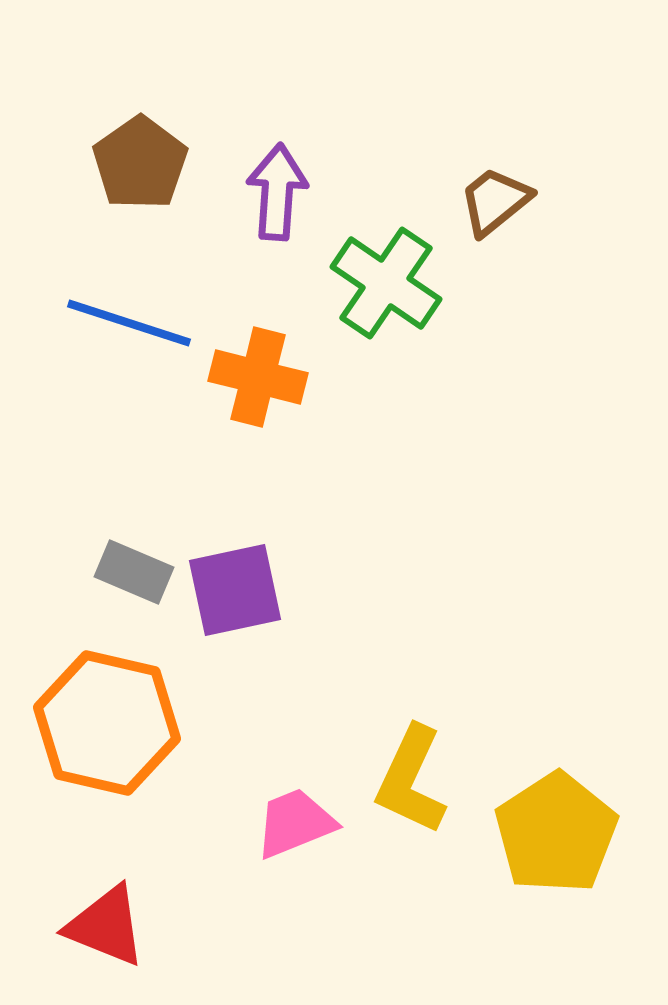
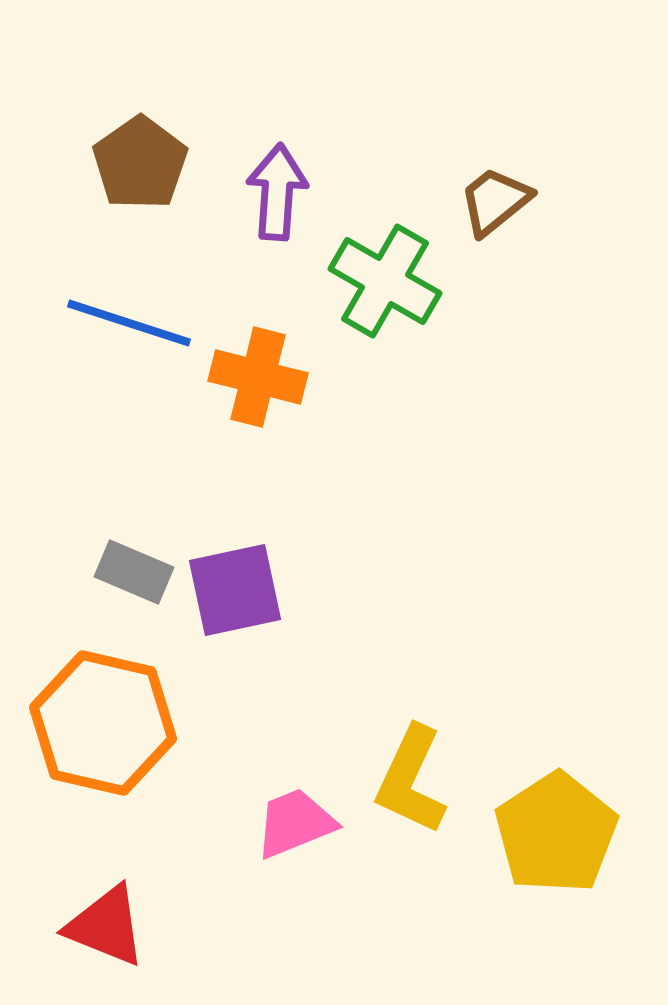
green cross: moved 1 px left, 2 px up; rotated 4 degrees counterclockwise
orange hexagon: moved 4 px left
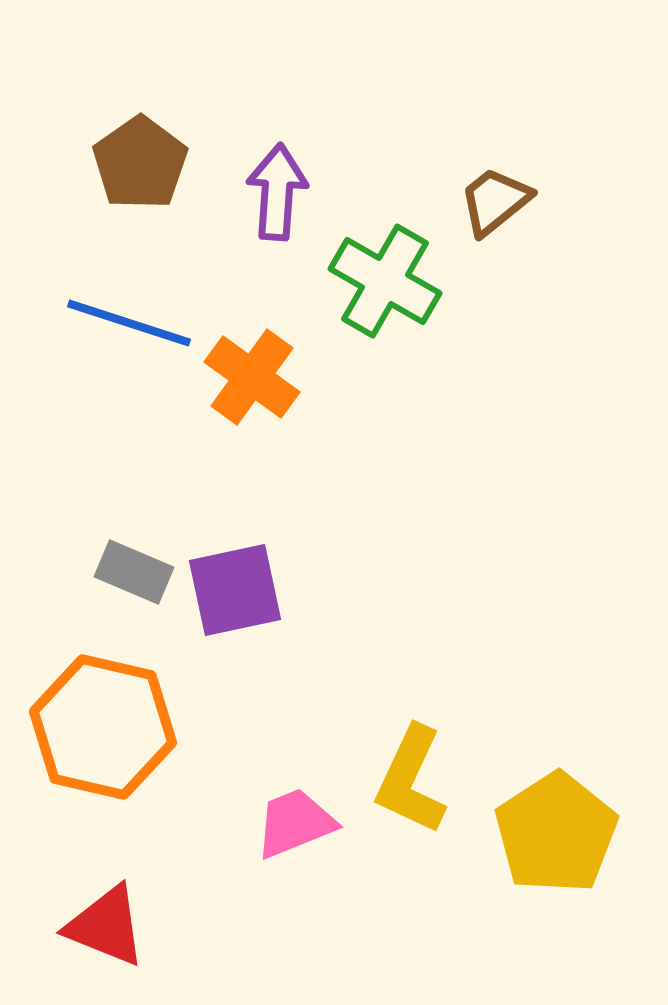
orange cross: moved 6 px left; rotated 22 degrees clockwise
orange hexagon: moved 4 px down
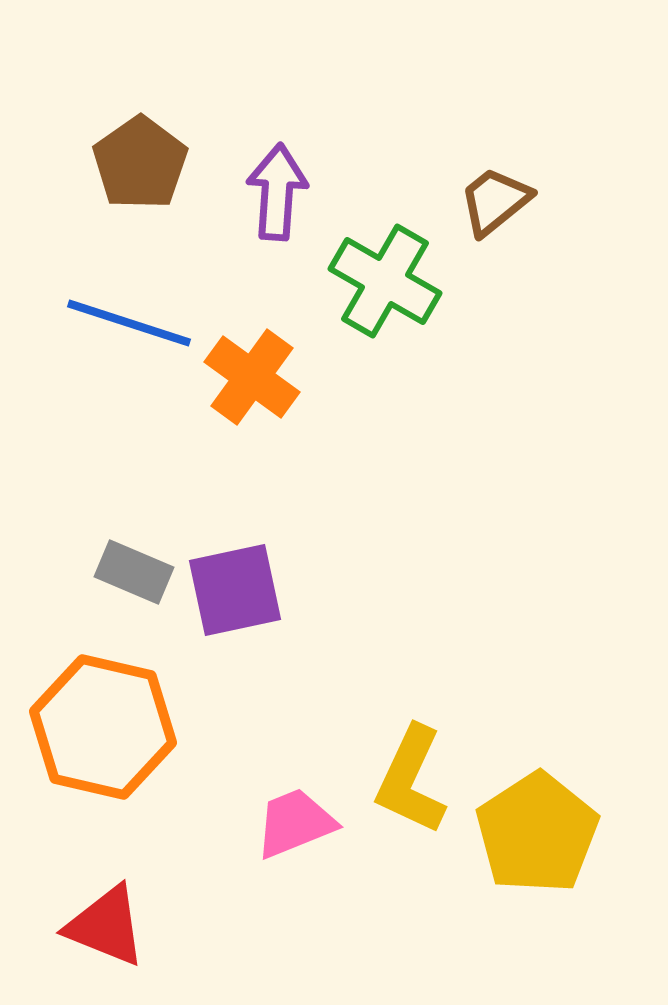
yellow pentagon: moved 19 px left
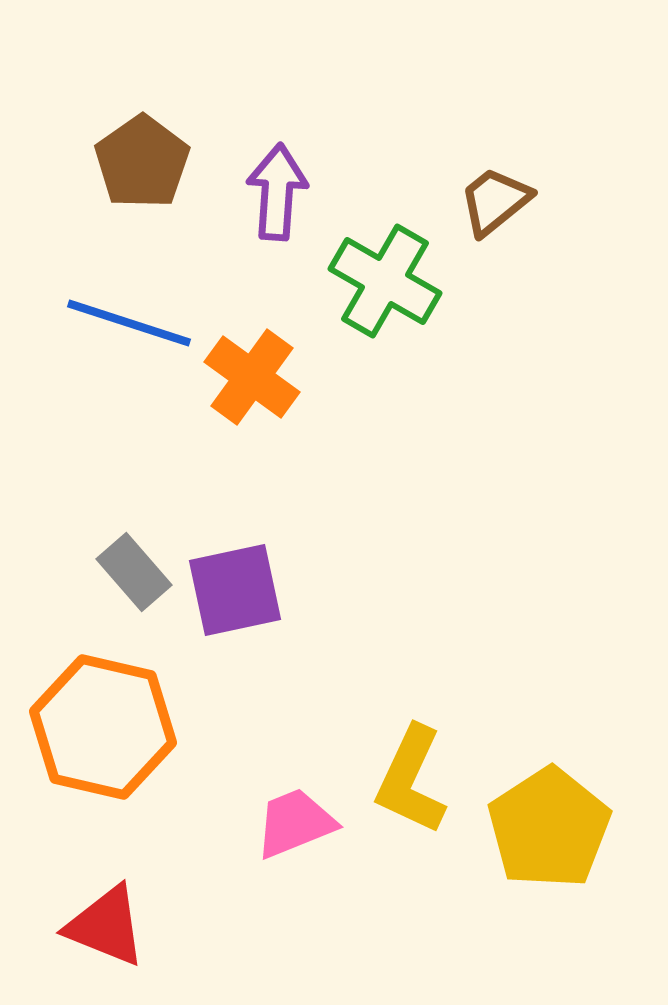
brown pentagon: moved 2 px right, 1 px up
gray rectangle: rotated 26 degrees clockwise
yellow pentagon: moved 12 px right, 5 px up
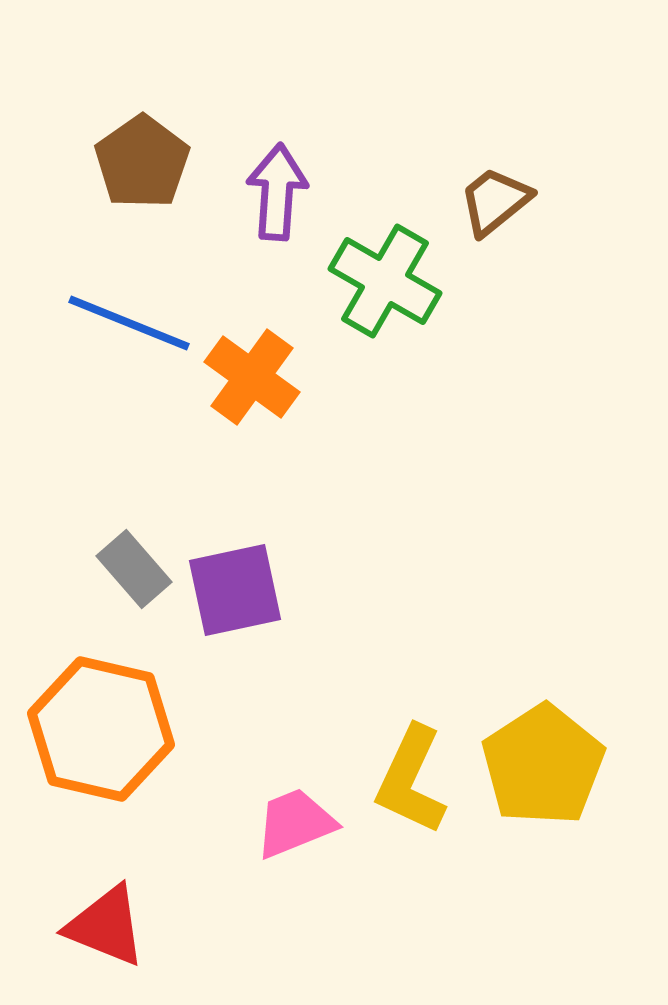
blue line: rotated 4 degrees clockwise
gray rectangle: moved 3 px up
orange hexagon: moved 2 px left, 2 px down
yellow pentagon: moved 6 px left, 63 px up
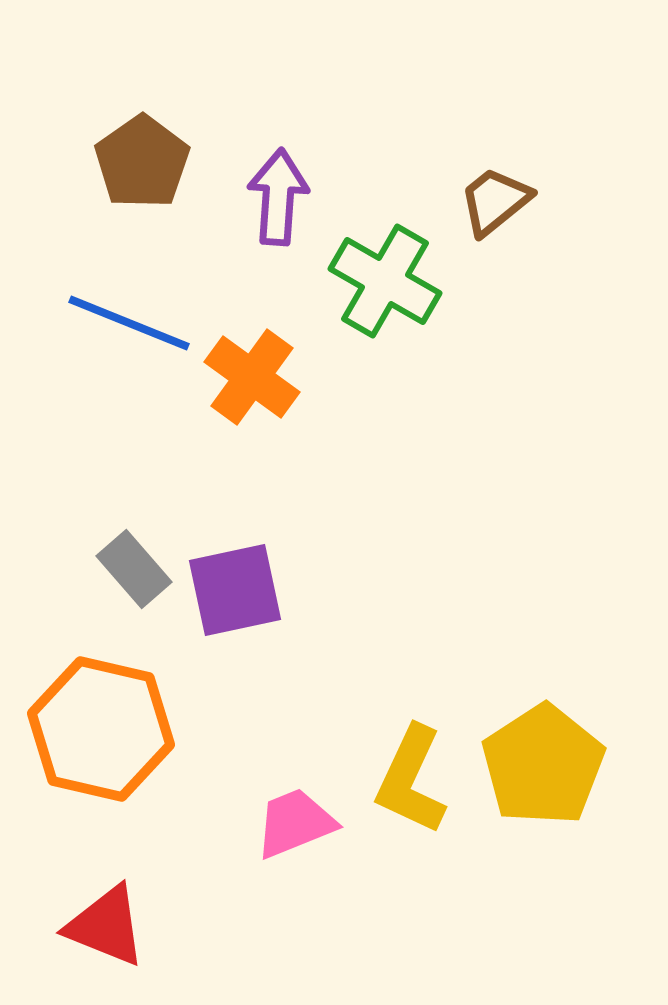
purple arrow: moved 1 px right, 5 px down
